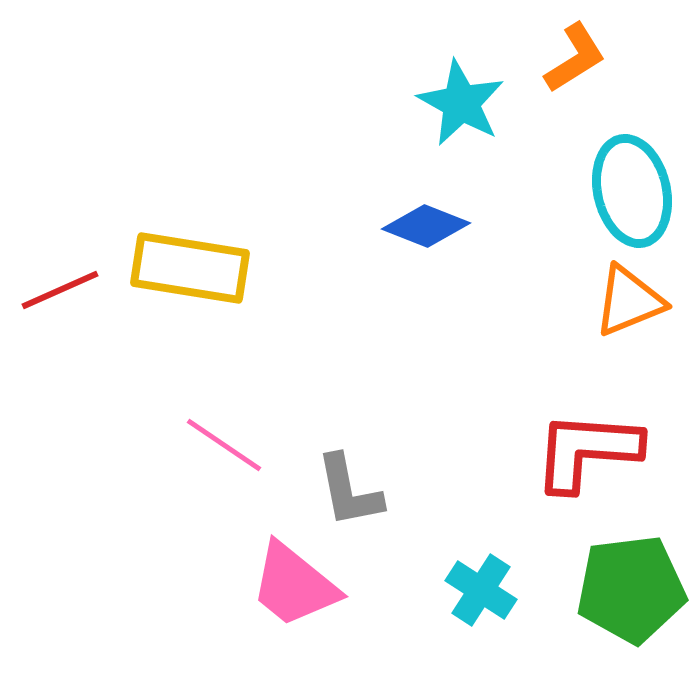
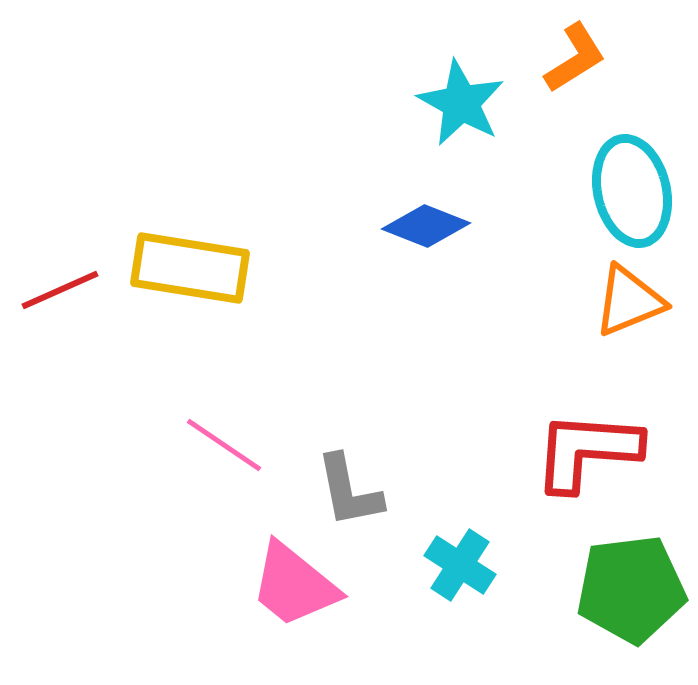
cyan cross: moved 21 px left, 25 px up
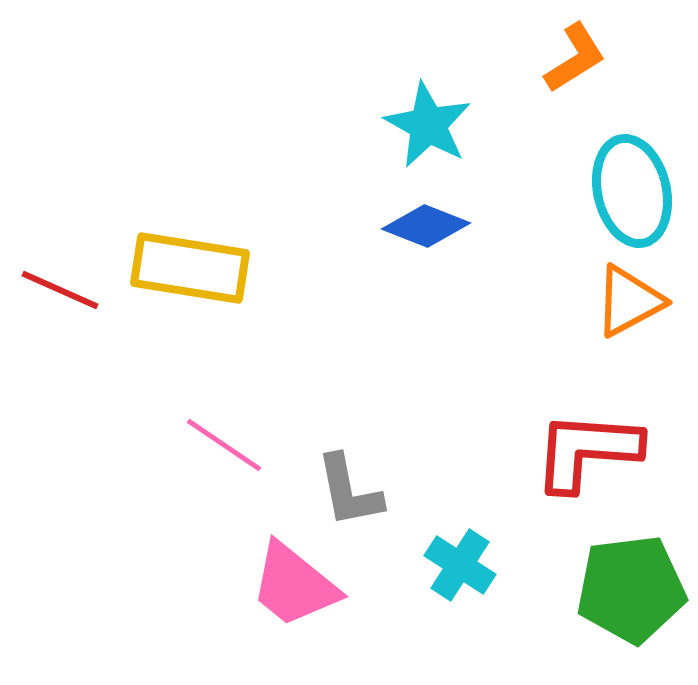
cyan star: moved 33 px left, 22 px down
red line: rotated 48 degrees clockwise
orange triangle: rotated 6 degrees counterclockwise
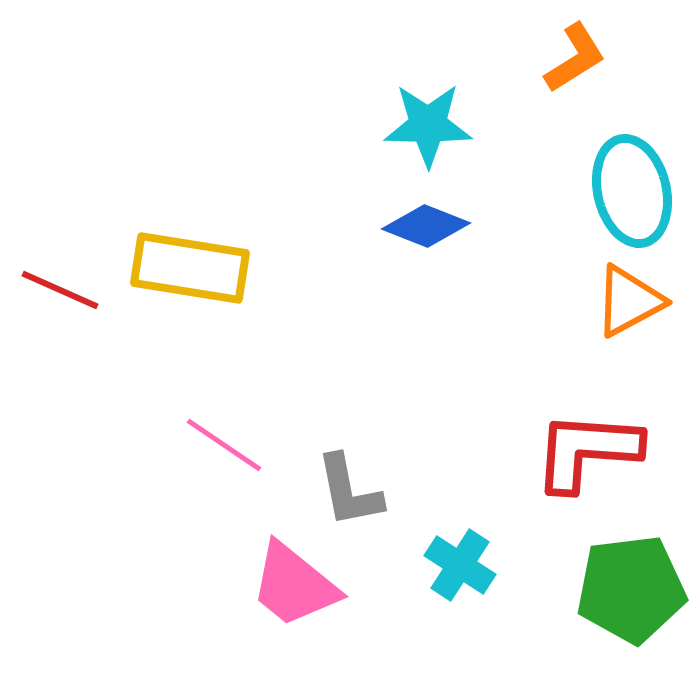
cyan star: rotated 28 degrees counterclockwise
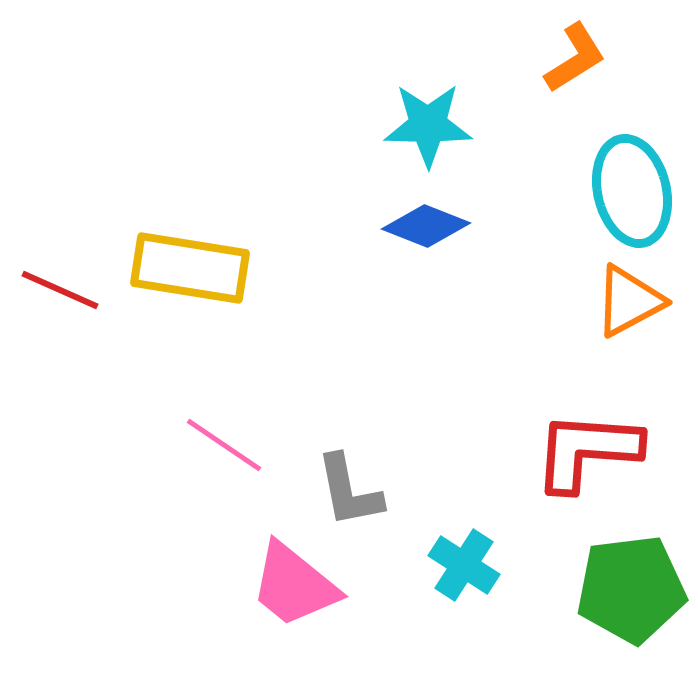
cyan cross: moved 4 px right
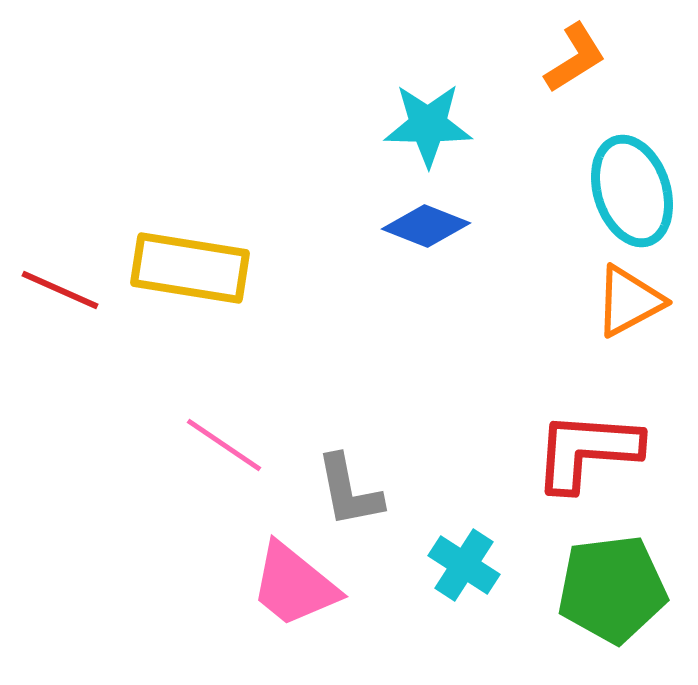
cyan ellipse: rotated 5 degrees counterclockwise
green pentagon: moved 19 px left
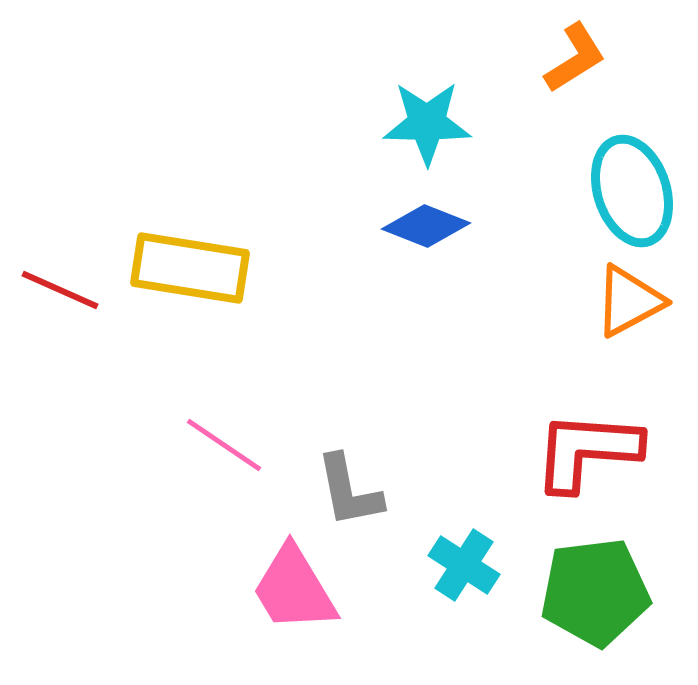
cyan star: moved 1 px left, 2 px up
pink trapezoid: moved 4 px down; rotated 20 degrees clockwise
green pentagon: moved 17 px left, 3 px down
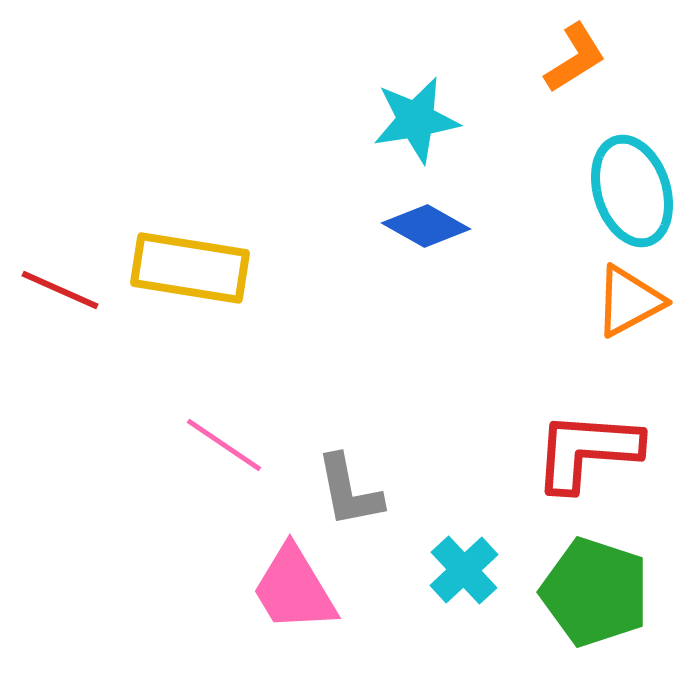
cyan star: moved 11 px left, 3 px up; rotated 10 degrees counterclockwise
blue diamond: rotated 8 degrees clockwise
cyan cross: moved 5 px down; rotated 14 degrees clockwise
green pentagon: rotated 25 degrees clockwise
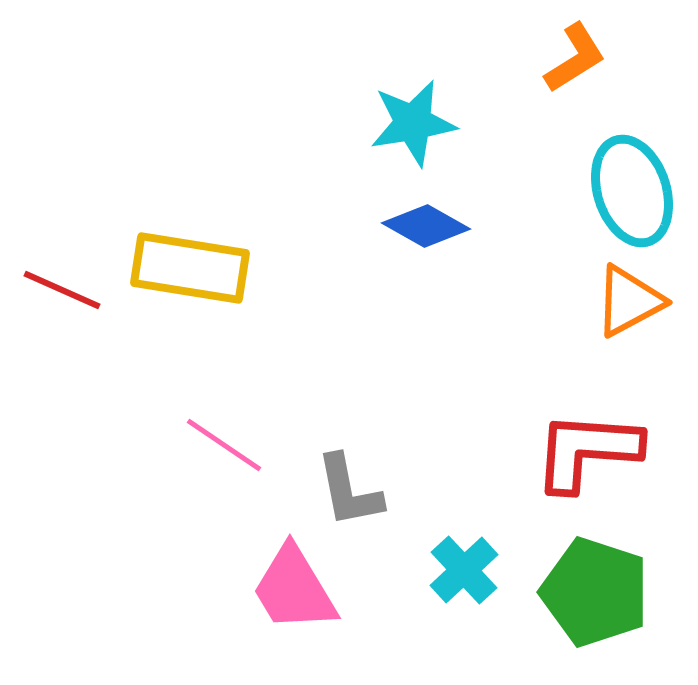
cyan star: moved 3 px left, 3 px down
red line: moved 2 px right
